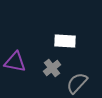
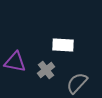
white rectangle: moved 2 px left, 4 px down
gray cross: moved 6 px left, 2 px down
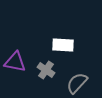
gray cross: rotated 18 degrees counterclockwise
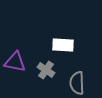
gray semicircle: rotated 45 degrees counterclockwise
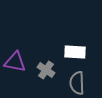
white rectangle: moved 12 px right, 7 px down
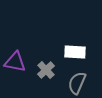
gray cross: rotated 12 degrees clockwise
gray semicircle: rotated 25 degrees clockwise
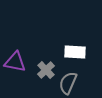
gray semicircle: moved 9 px left
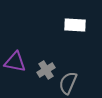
white rectangle: moved 27 px up
gray cross: rotated 12 degrees clockwise
